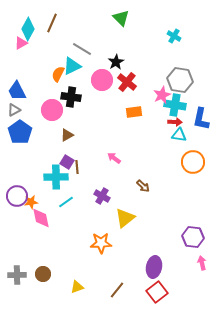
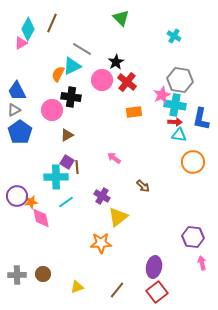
yellow triangle at (125, 218): moved 7 px left, 1 px up
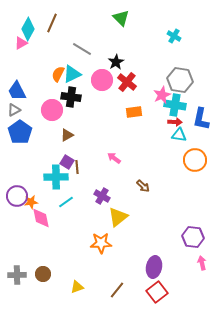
cyan triangle at (72, 66): moved 8 px down
orange circle at (193, 162): moved 2 px right, 2 px up
